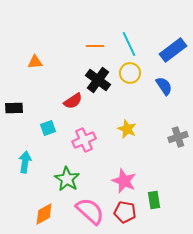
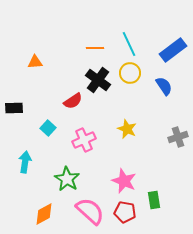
orange line: moved 2 px down
cyan square: rotated 28 degrees counterclockwise
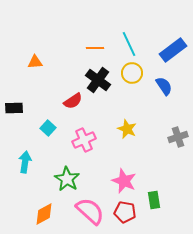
yellow circle: moved 2 px right
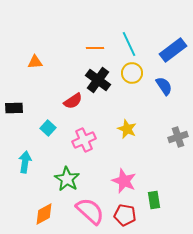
red pentagon: moved 3 px down
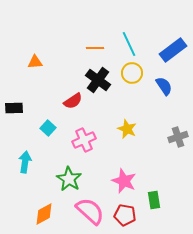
green star: moved 2 px right
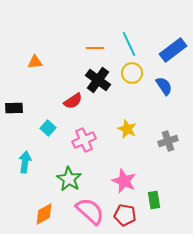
gray cross: moved 10 px left, 4 px down
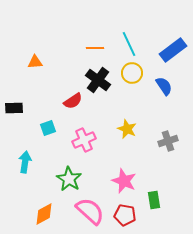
cyan square: rotated 28 degrees clockwise
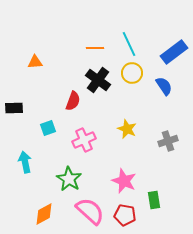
blue rectangle: moved 1 px right, 2 px down
red semicircle: rotated 36 degrees counterclockwise
cyan arrow: rotated 20 degrees counterclockwise
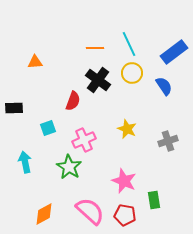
green star: moved 12 px up
